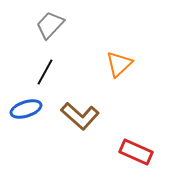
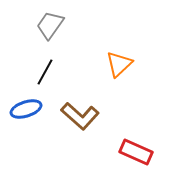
gray trapezoid: rotated 8 degrees counterclockwise
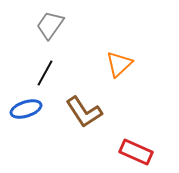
black line: moved 1 px down
brown L-shape: moved 4 px right, 4 px up; rotated 15 degrees clockwise
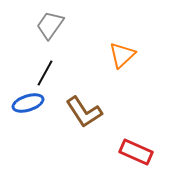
orange triangle: moved 3 px right, 9 px up
blue ellipse: moved 2 px right, 6 px up
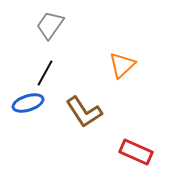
orange triangle: moved 10 px down
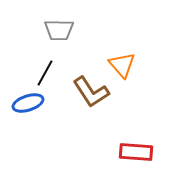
gray trapezoid: moved 9 px right, 5 px down; rotated 124 degrees counterclockwise
orange triangle: rotated 28 degrees counterclockwise
brown L-shape: moved 7 px right, 20 px up
red rectangle: rotated 20 degrees counterclockwise
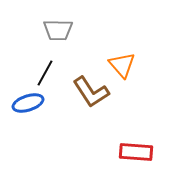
gray trapezoid: moved 1 px left
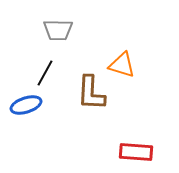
orange triangle: rotated 32 degrees counterclockwise
brown L-shape: moved 1 px down; rotated 36 degrees clockwise
blue ellipse: moved 2 px left, 2 px down
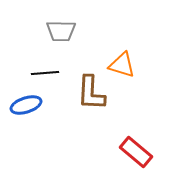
gray trapezoid: moved 3 px right, 1 px down
black line: rotated 56 degrees clockwise
red rectangle: rotated 36 degrees clockwise
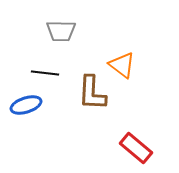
orange triangle: rotated 20 degrees clockwise
black line: rotated 12 degrees clockwise
brown L-shape: moved 1 px right
red rectangle: moved 4 px up
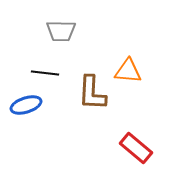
orange triangle: moved 6 px right, 6 px down; rotated 32 degrees counterclockwise
